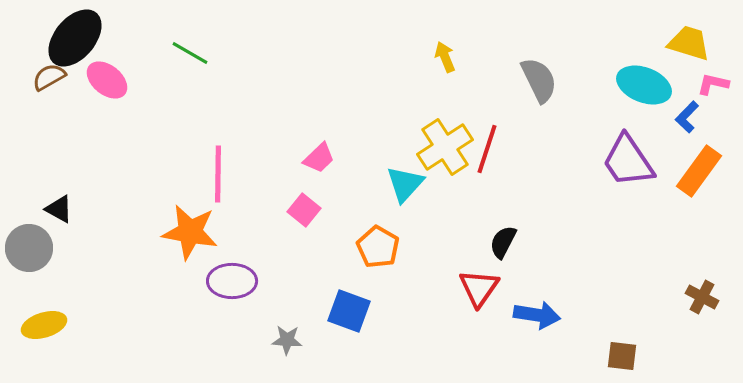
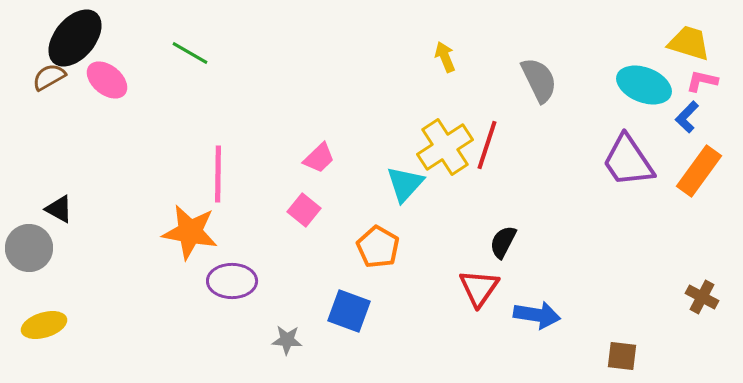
pink L-shape: moved 11 px left, 3 px up
red line: moved 4 px up
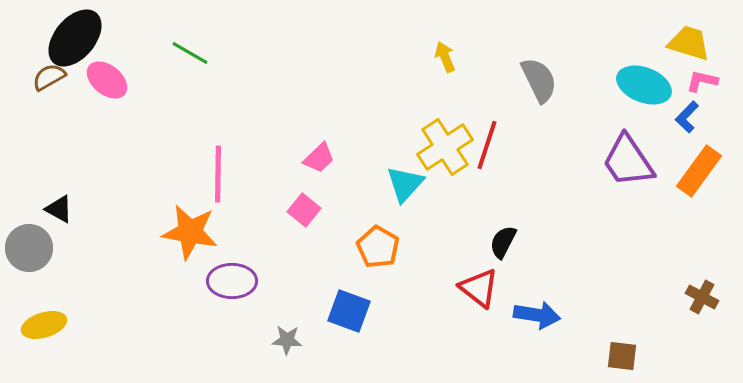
red triangle: rotated 27 degrees counterclockwise
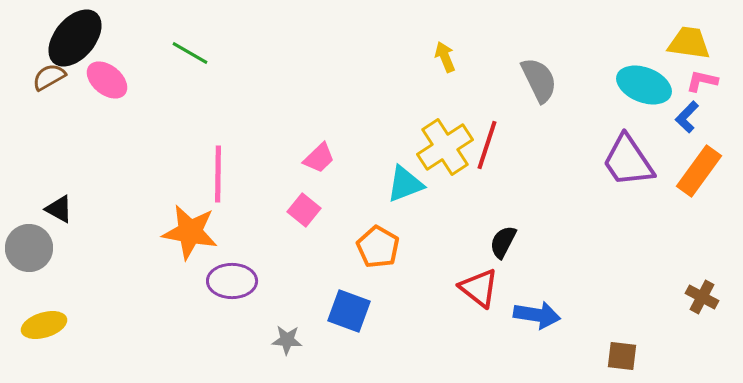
yellow trapezoid: rotated 9 degrees counterclockwise
cyan triangle: rotated 27 degrees clockwise
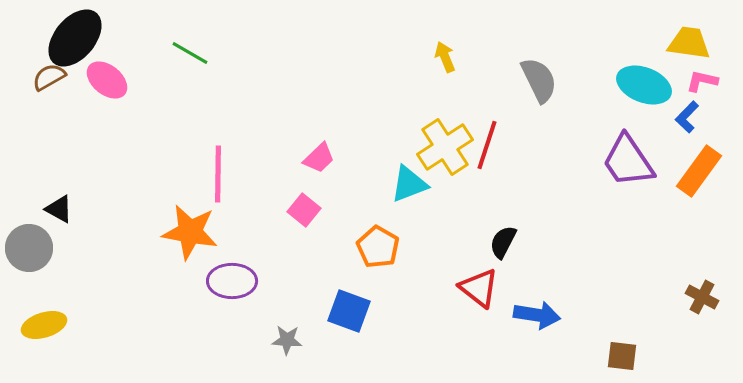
cyan triangle: moved 4 px right
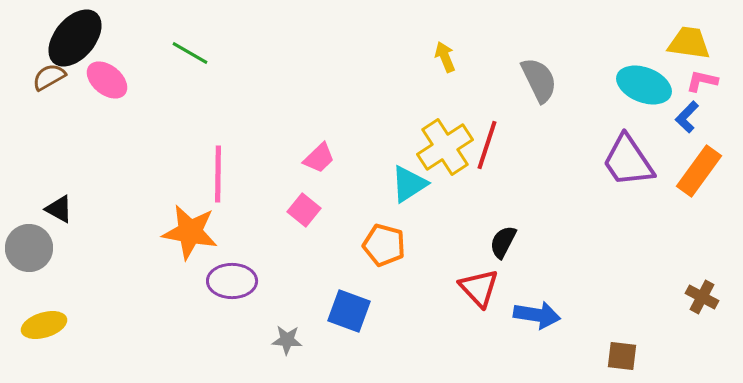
cyan triangle: rotated 12 degrees counterclockwise
orange pentagon: moved 6 px right, 2 px up; rotated 15 degrees counterclockwise
red triangle: rotated 9 degrees clockwise
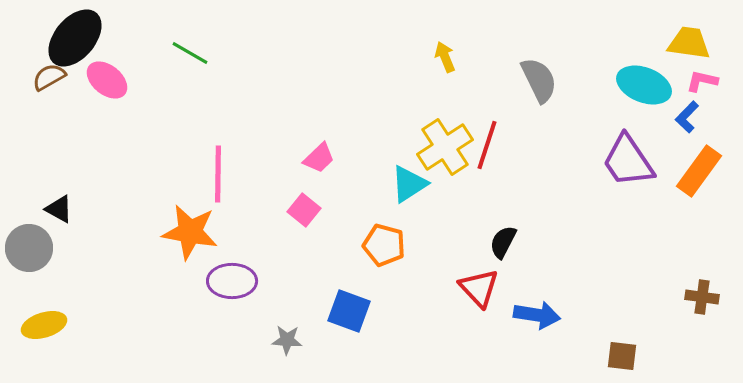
brown cross: rotated 20 degrees counterclockwise
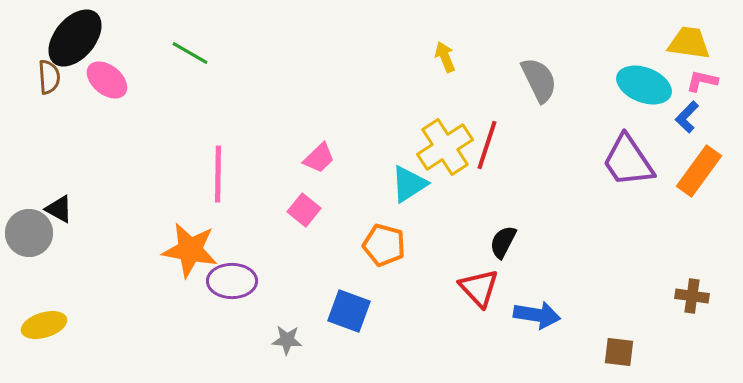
brown semicircle: rotated 116 degrees clockwise
orange star: moved 18 px down
gray circle: moved 15 px up
brown cross: moved 10 px left, 1 px up
brown square: moved 3 px left, 4 px up
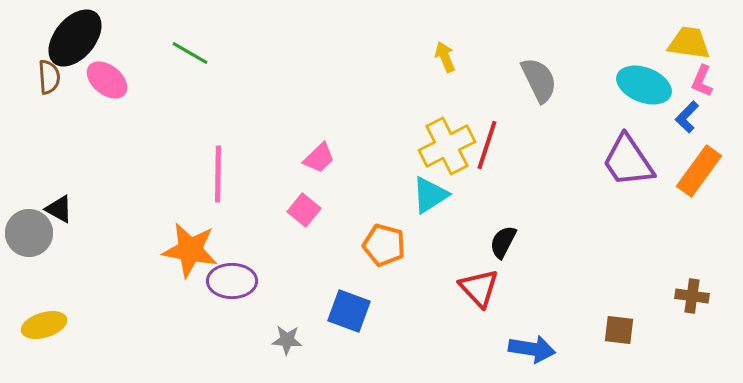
pink L-shape: rotated 80 degrees counterclockwise
yellow cross: moved 2 px right, 1 px up; rotated 6 degrees clockwise
cyan triangle: moved 21 px right, 11 px down
blue arrow: moved 5 px left, 34 px down
brown square: moved 22 px up
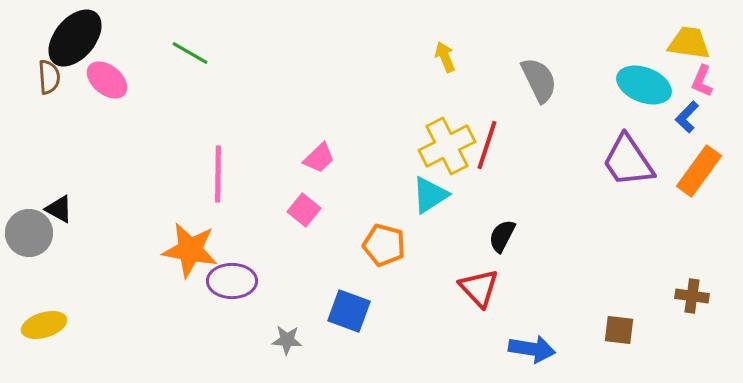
black semicircle: moved 1 px left, 6 px up
